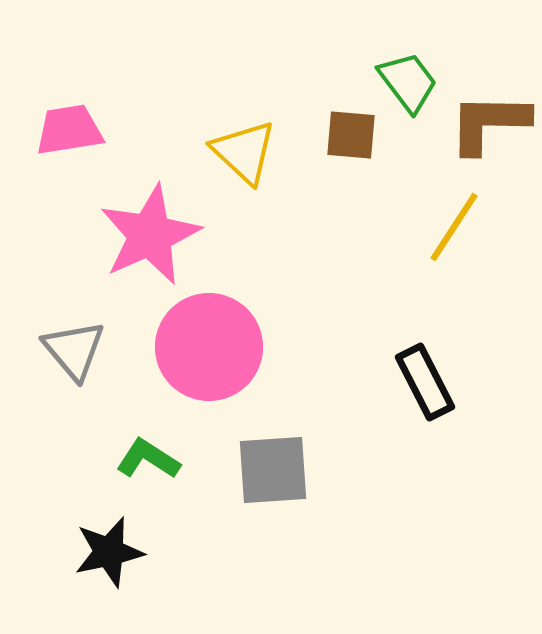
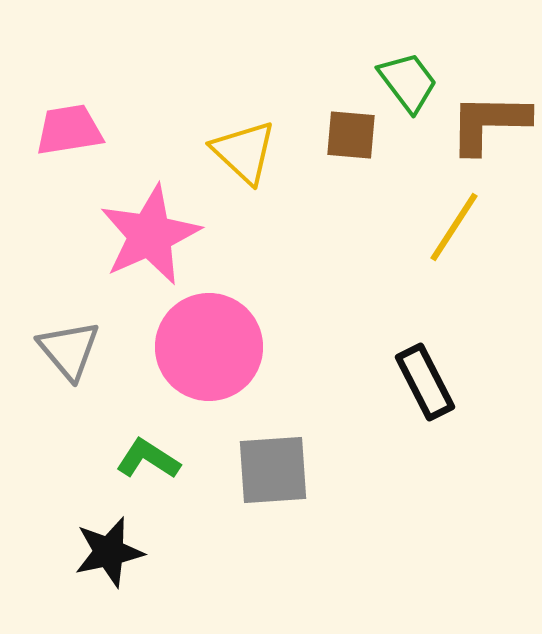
gray triangle: moved 5 px left
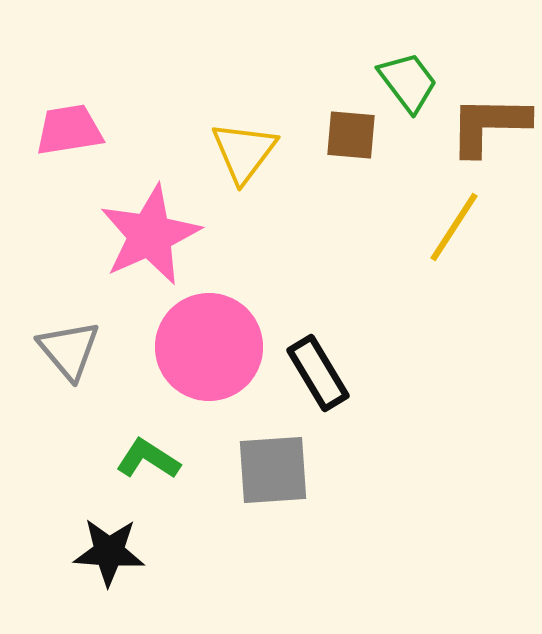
brown L-shape: moved 2 px down
yellow triangle: rotated 24 degrees clockwise
black rectangle: moved 107 px left, 9 px up; rotated 4 degrees counterclockwise
black star: rotated 16 degrees clockwise
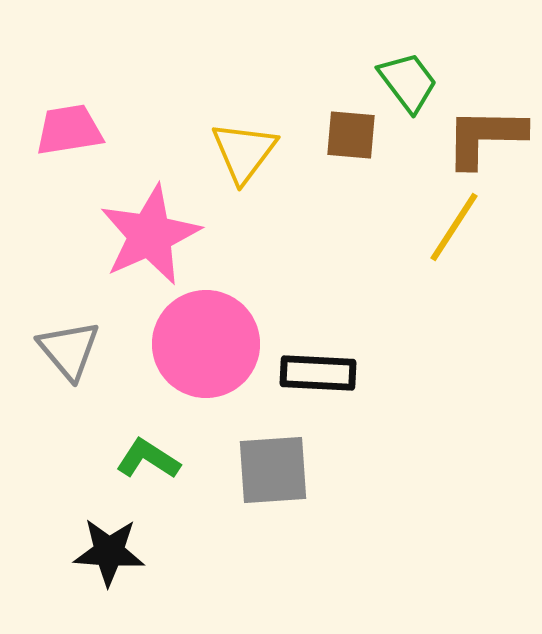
brown L-shape: moved 4 px left, 12 px down
pink circle: moved 3 px left, 3 px up
black rectangle: rotated 56 degrees counterclockwise
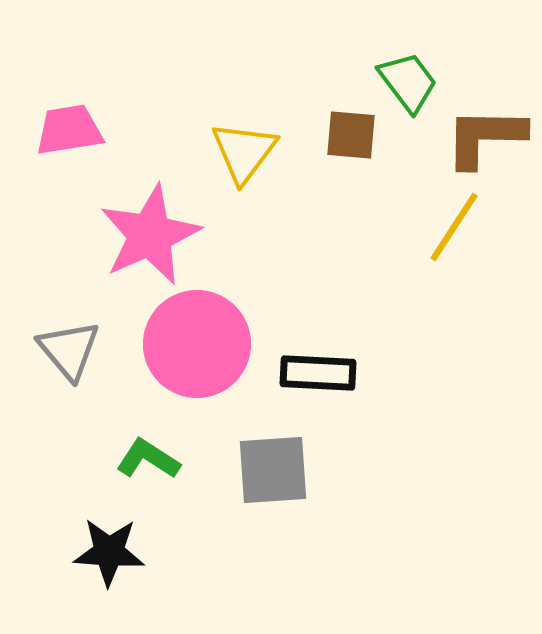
pink circle: moved 9 px left
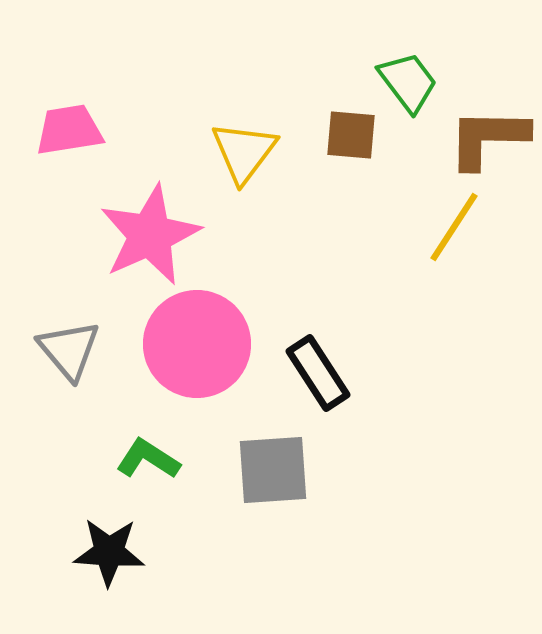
brown L-shape: moved 3 px right, 1 px down
black rectangle: rotated 54 degrees clockwise
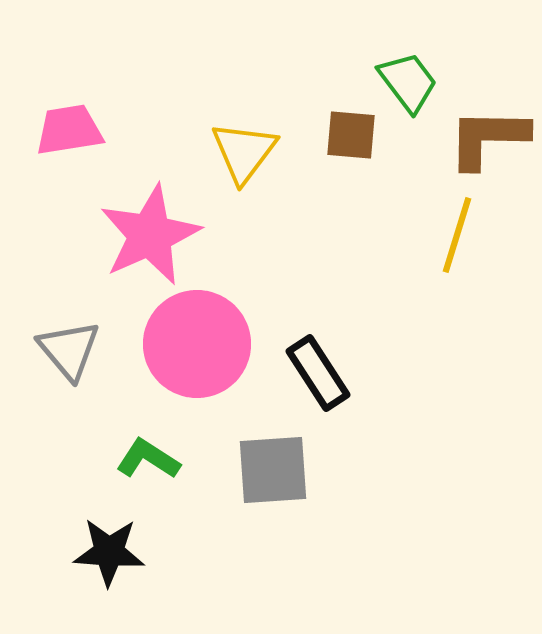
yellow line: moved 3 px right, 8 px down; rotated 16 degrees counterclockwise
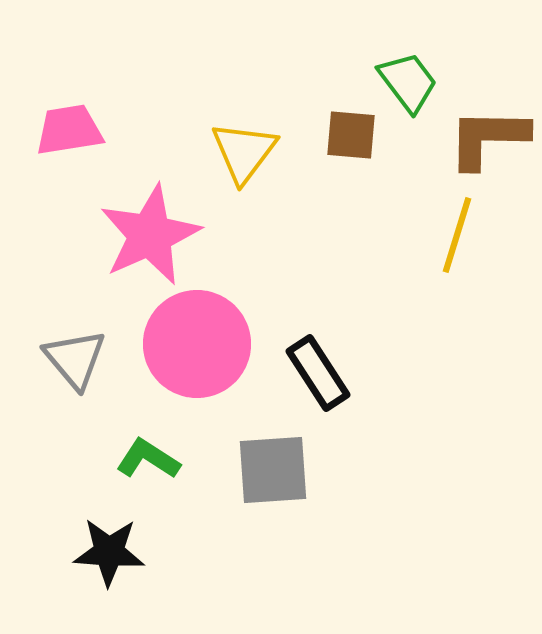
gray triangle: moved 6 px right, 9 px down
